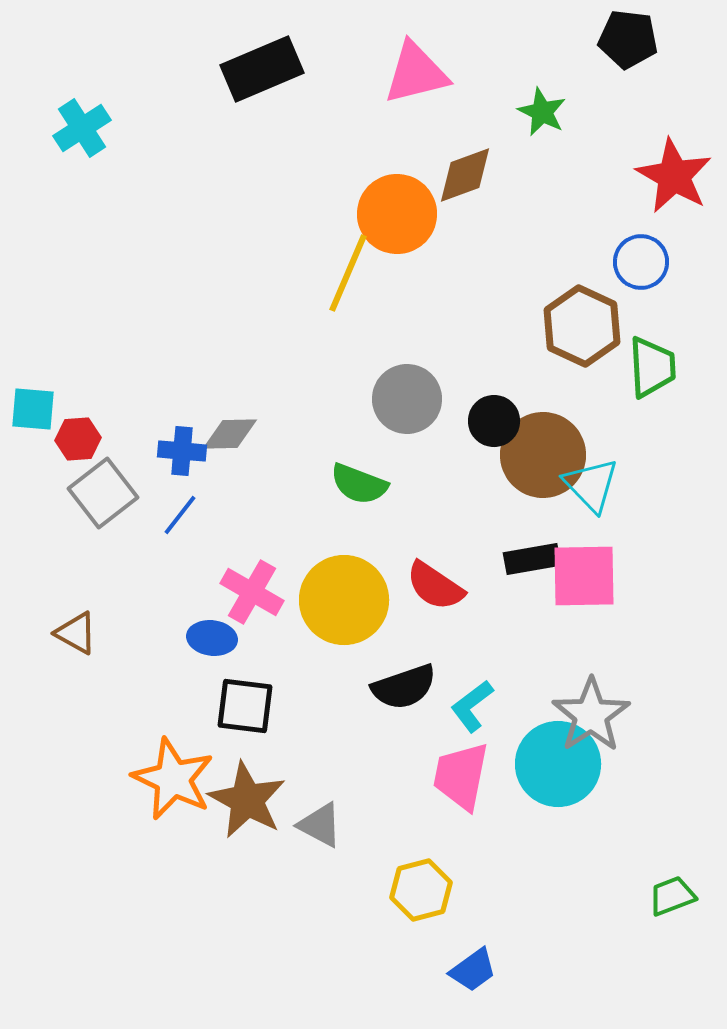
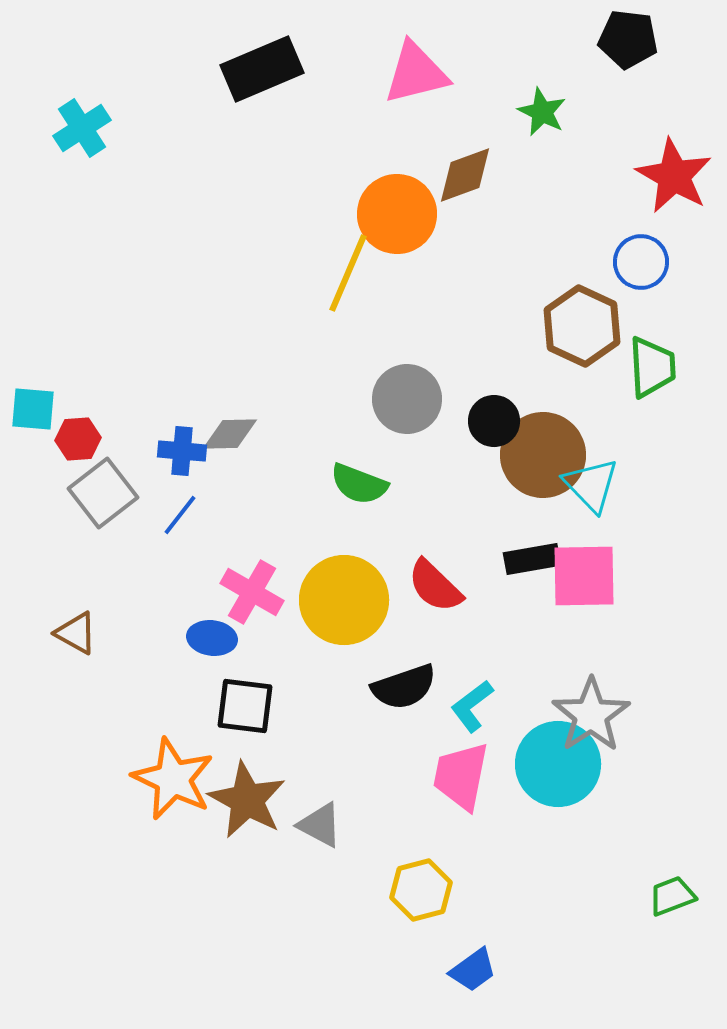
red semicircle at (435, 586): rotated 10 degrees clockwise
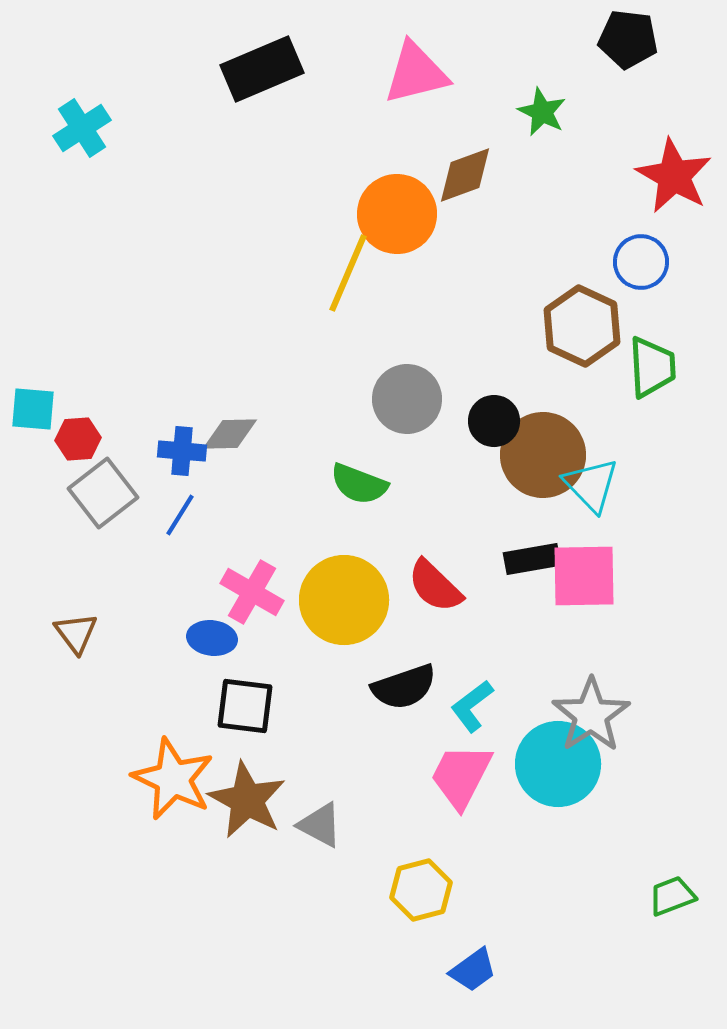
blue line at (180, 515): rotated 6 degrees counterclockwise
brown triangle at (76, 633): rotated 24 degrees clockwise
pink trapezoid at (461, 776): rotated 16 degrees clockwise
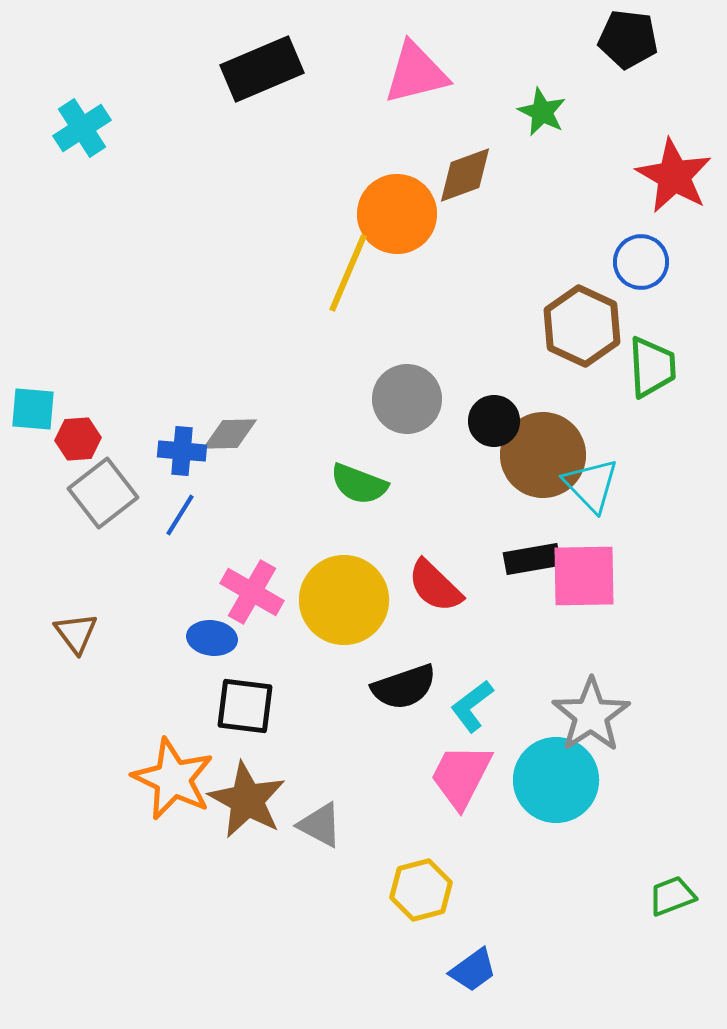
cyan circle at (558, 764): moved 2 px left, 16 px down
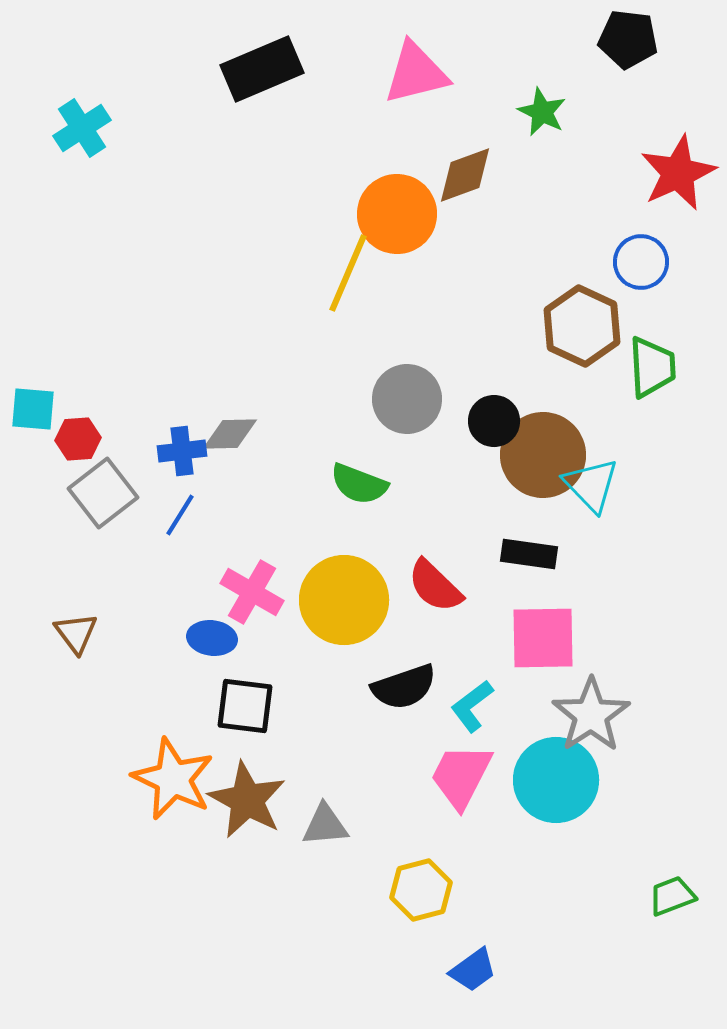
red star at (674, 176): moved 4 px right, 3 px up; rotated 18 degrees clockwise
blue cross at (182, 451): rotated 12 degrees counterclockwise
black rectangle at (532, 559): moved 3 px left, 5 px up; rotated 18 degrees clockwise
pink square at (584, 576): moved 41 px left, 62 px down
gray triangle at (320, 825): moved 5 px right; rotated 33 degrees counterclockwise
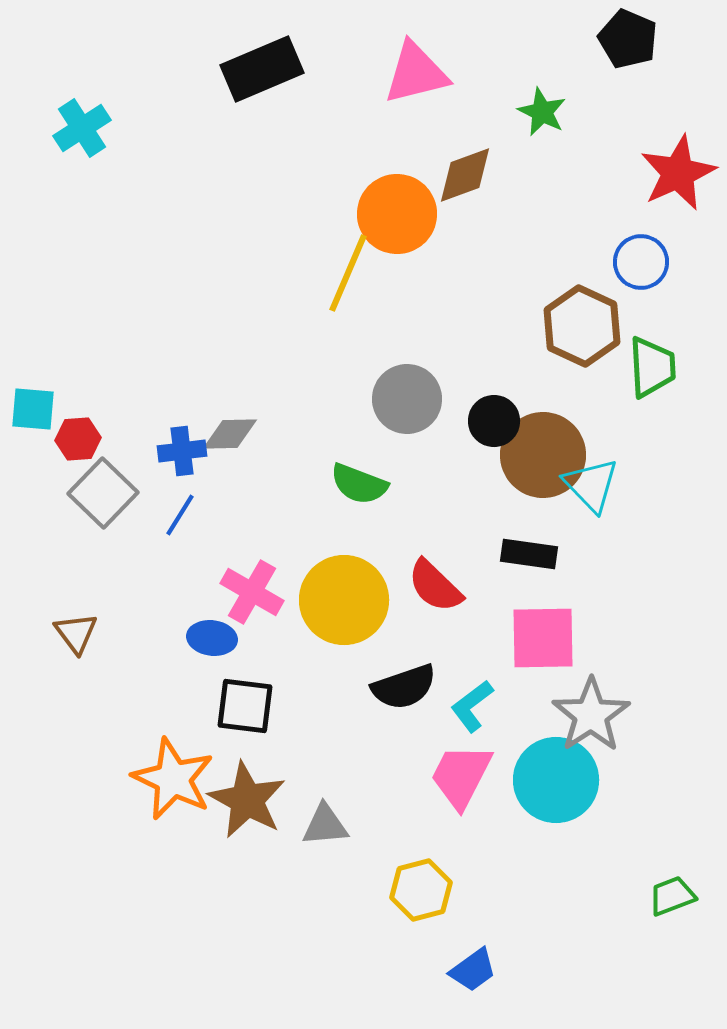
black pentagon at (628, 39): rotated 16 degrees clockwise
gray square at (103, 493): rotated 8 degrees counterclockwise
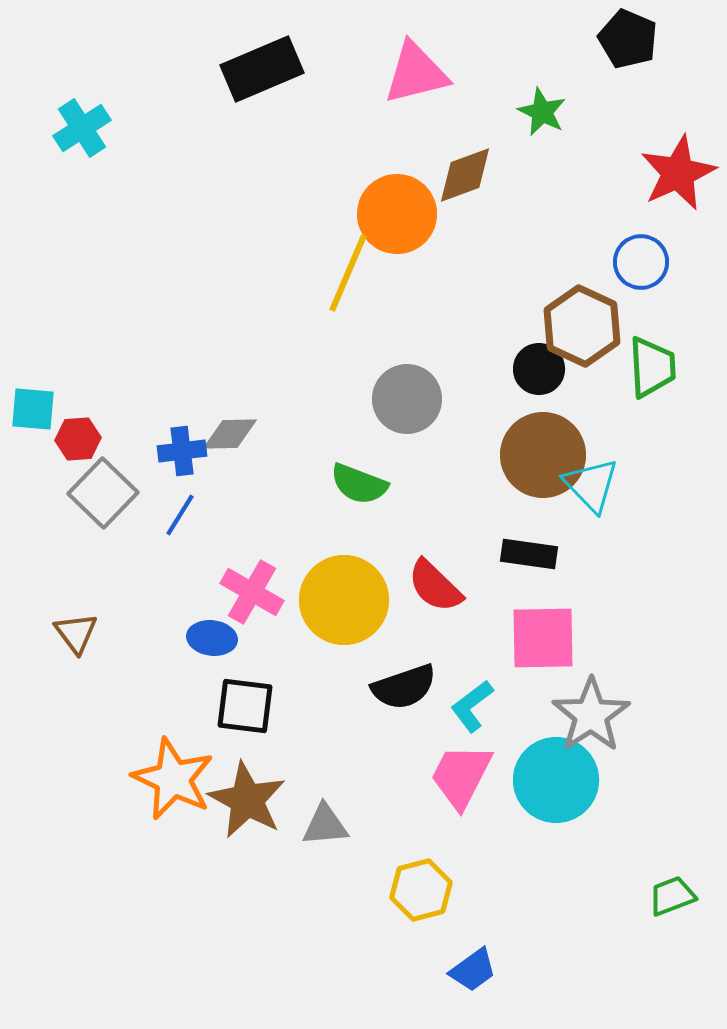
black circle at (494, 421): moved 45 px right, 52 px up
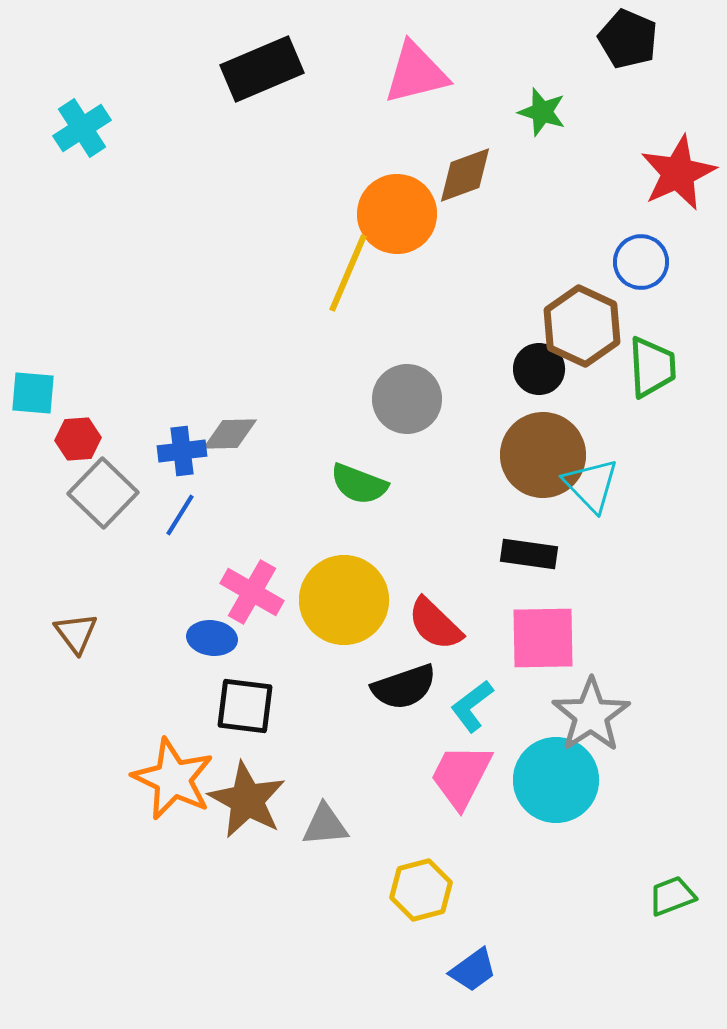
green star at (542, 112): rotated 9 degrees counterclockwise
cyan square at (33, 409): moved 16 px up
red semicircle at (435, 586): moved 38 px down
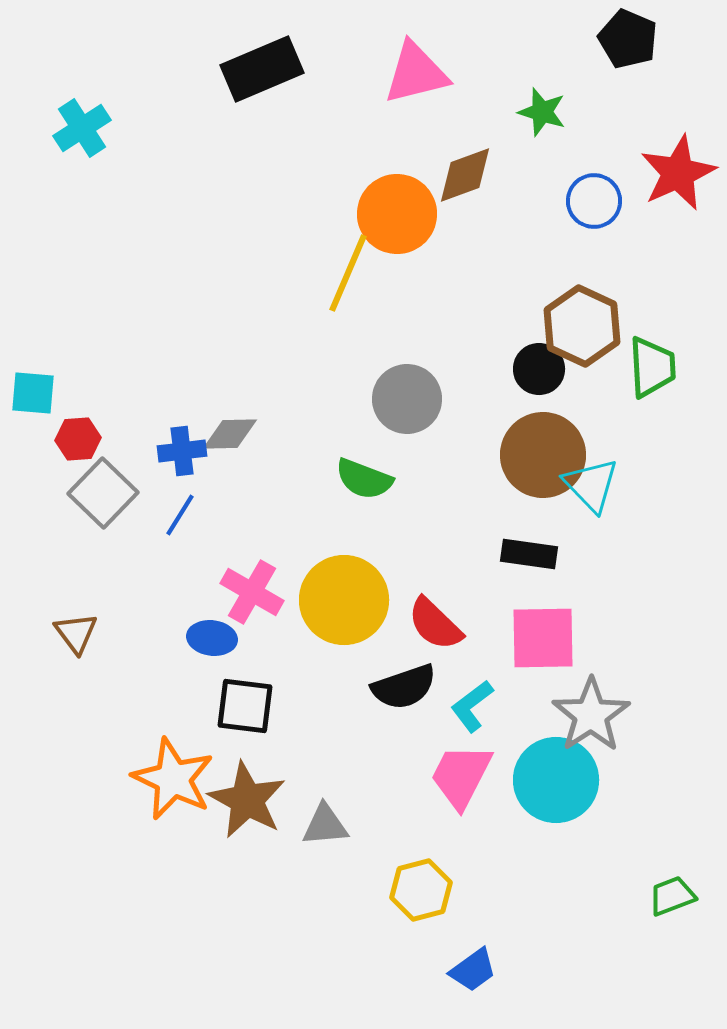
blue circle at (641, 262): moved 47 px left, 61 px up
green semicircle at (359, 484): moved 5 px right, 5 px up
